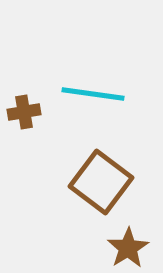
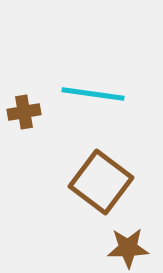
brown star: rotated 30 degrees clockwise
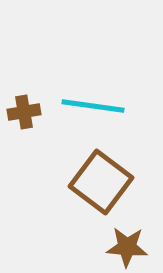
cyan line: moved 12 px down
brown star: moved 1 px left, 1 px up; rotated 6 degrees clockwise
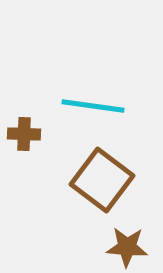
brown cross: moved 22 px down; rotated 12 degrees clockwise
brown square: moved 1 px right, 2 px up
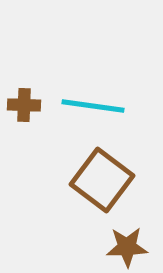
brown cross: moved 29 px up
brown star: rotated 6 degrees counterclockwise
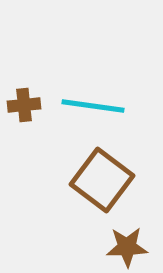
brown cross: rotated 8 degrees counterclockwise
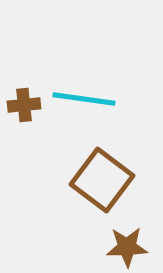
cyan line: moved 9 px left, 7 px up
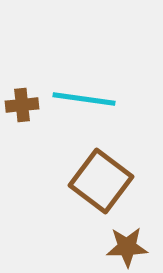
brown cross: moved 2 px left
brown square: moved 1 px left, 1 px down
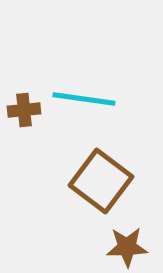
brown cross: moved 2 px right, 5 px down
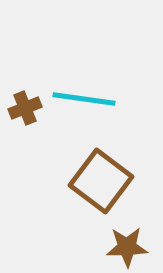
brown cross: moved 1 px right, 2 px up; rotated 16 degrees counterclockwise
